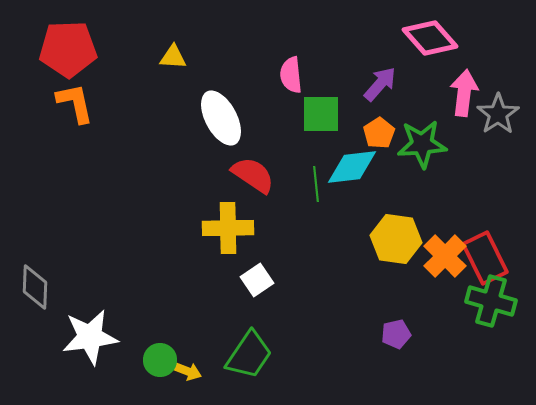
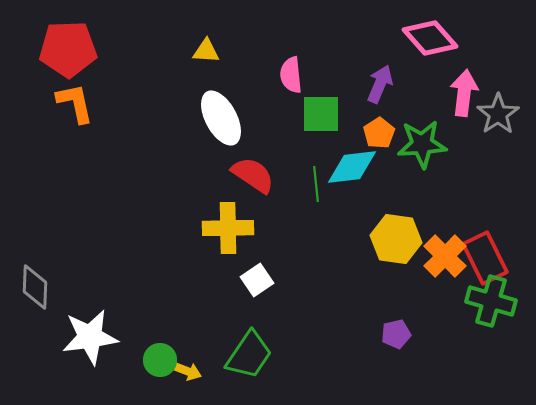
yellow triangle: moved 33 px right, 6 px up
purple arrow: rotated 18 degrees counterclockwise
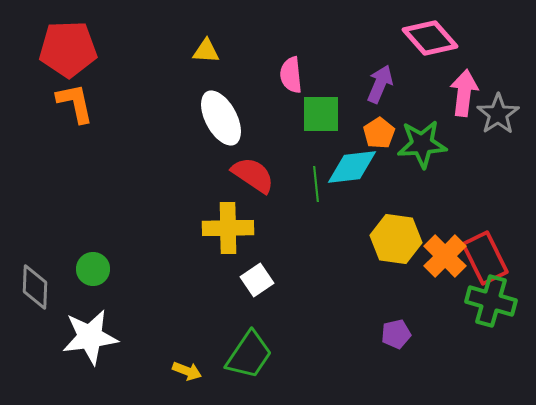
green circle: moved 67 px left, 91 px up
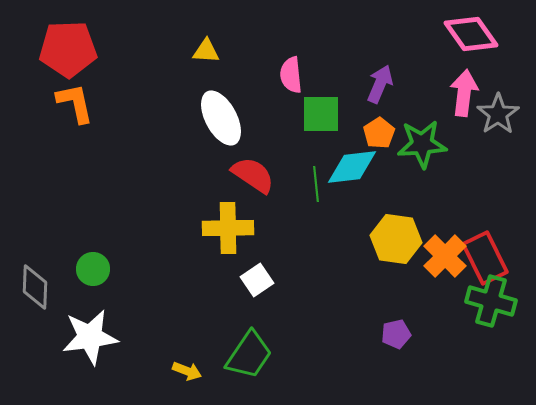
pink diamond: moved 41 px right, 4 px up; rotated 6 degrees clockwise
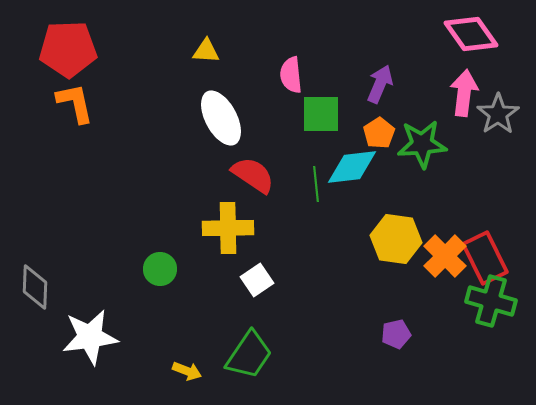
green circle: moved 67 px right
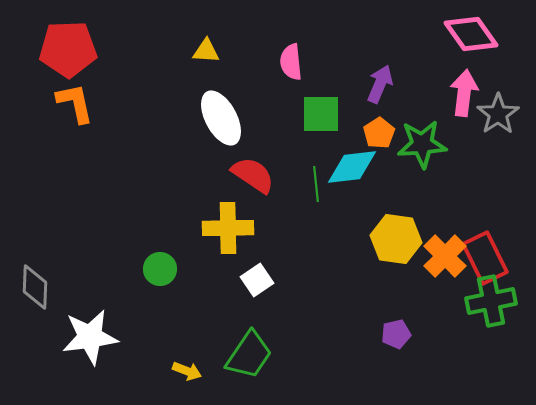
pink semicircle: moved 13 px up
green cross: rotated 27 degrees counterclockwise
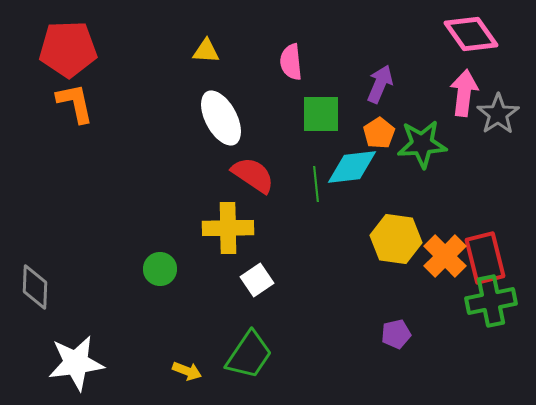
red rectangle: rotated 12 degrees clockwise
white star: moved 14 px left, 26 px down
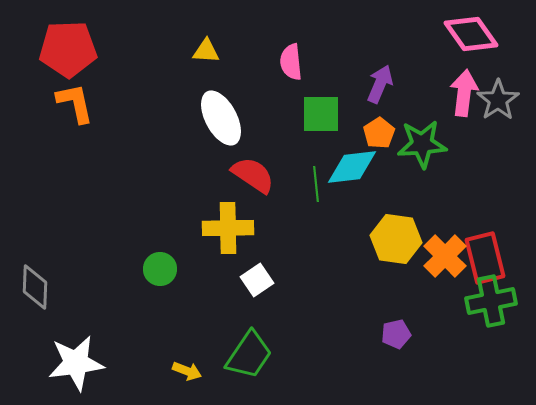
gray star: moved 14 px up
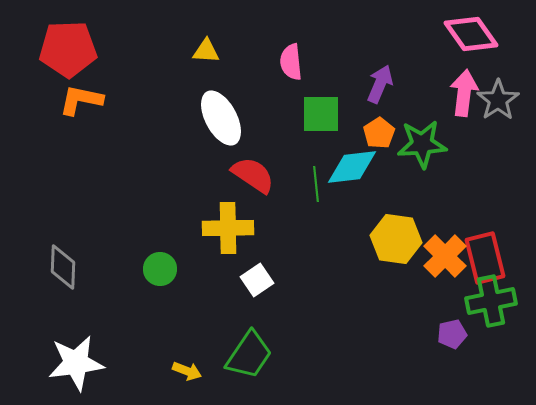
orange L-shape: moved 6 px right, 3 px up; rotated 66 degrees counterclockwise
gray diamond: moved 28 px right, 20 px up
purple pentagon: moved 56 px right
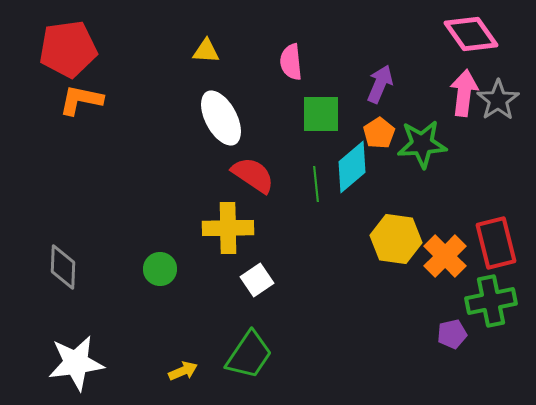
red pentagon: rotated 6 degrees counterclockwise
cyan diamond: rotated 34 degrees counterclockwise
red rectangle: moved 11 px right, 15 px up
yellow arrow: moved 4 px left; rotated 44 degrees counterclockwise
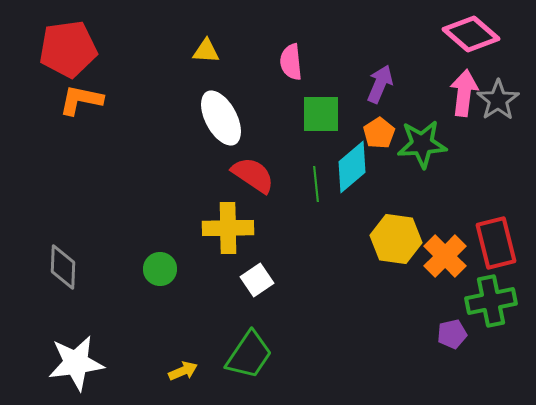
pink diamond: rotated 14 degrees counterclockwise
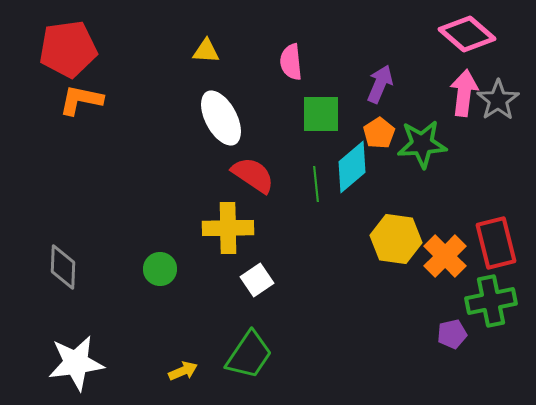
pink diamond: moved 4 px left
